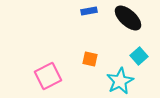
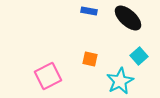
blue rectangle: rotated 21 degrees clockwise
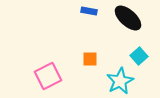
orange square: rotated 14 degrees counterclockwise
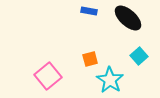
orange square: rotated 14 degrees counterclockwise
pink square: rotated 12 degrees counterclockwise
cyan star: moved 10 px left, 1 px up; rotated 12 degrees counterclockwise
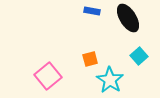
blue rectangle: moved 3 px right
black ellipse: rotated 16 degrees clockwise
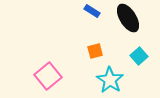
blue rectangle: rotated 21 degrees clockwise
orange square: moved 5 px right, 8 px up
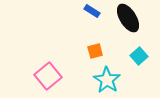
cyan star: moved 3 px left
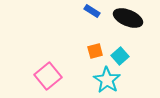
black ellipse: rotated 36 degrees counterclockwise
cyan square: moved 19 px left
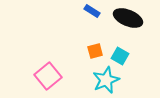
cyan square: rotated 18 degrees counterclockwise
cyan star: moved 1 px left; rotated 16 degrees clockwise
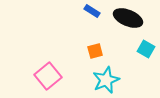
cyan square: moved 26 px right, 7 px up
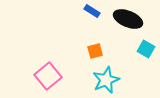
black ellipse: moved 1 px down
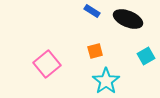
cyan square: moved 7 px down; rotated 30 degrees clockwise
pink square: moved 1 px left, 12 px up
cyan star: moved 1 px down; rotated 12 degrees counterclockwise
